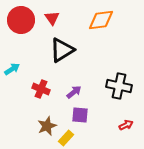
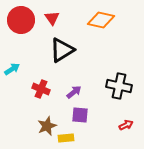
orange diamond: rotated 20 degrees clockwise
yellow rectangle: rotated 42 degrees clockwise
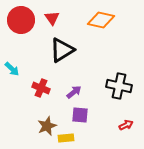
cyan arrow: rotated 77 degrees clockwise
red cross: moved 1 px up
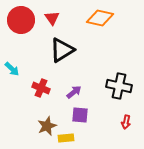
orange diamond: moved 1 px left, 2 px up
red arrow: moved 3 px up; rotated 128 degrees clockwise
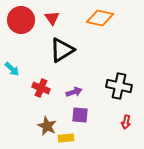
purple arrow: rotated 21 degrees clockwise
brown star: rotated 24 degrees counterclockwise
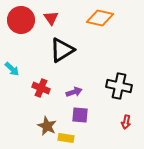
red triangle: moved 1 px left
yellow rectangle: rotated 14 degrees clockwise
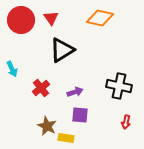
cyan arrow: rotated 21 degrees clockwise
red cross: rotated 30 degrees clockwise
purple arrow: moved 1 px right
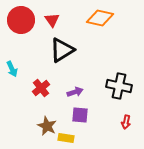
red triangle: moved 1 px right, 2 px down
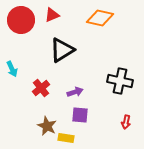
red triangle: moved 5 px up; rotated 42 degrees clockwise
black cross: moved 1 px right, 5 px up
